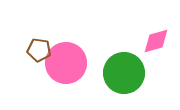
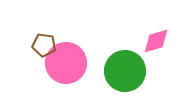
brown pentagon: moved 5 px right, 5 px up
green circle: moved 1 px right, 2 px up
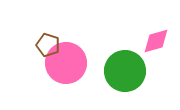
brown pentagon: moved 4 px right; rotated 10 degrees clockwise
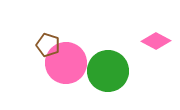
pink diamond: rotated 44 degrees clockwise
green circle: moved 17 px left
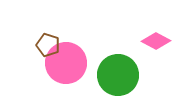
green circle: moved 10 px right, 4 px down
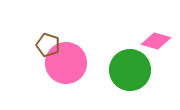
pink diamond: rotated 12 degrees counterclockwise
green circle: moved 12 px right, 5 px up
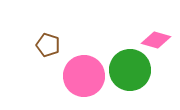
pink diamond: moved 1 px up
pink circle: moved 18 px right, 13 px down
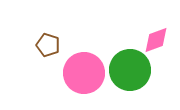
pink diamond: rotated 36 degrees counterclockwise
pink circle: moved 3 px up
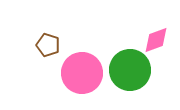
pink circle: moved 2 px left
